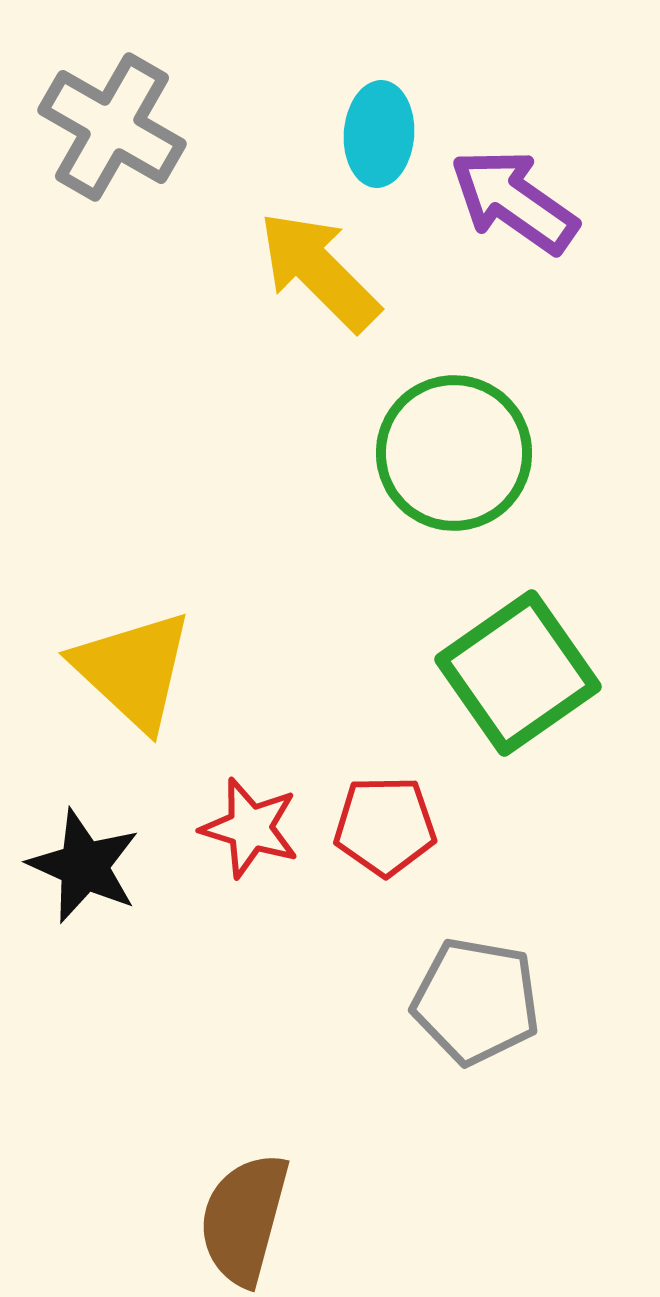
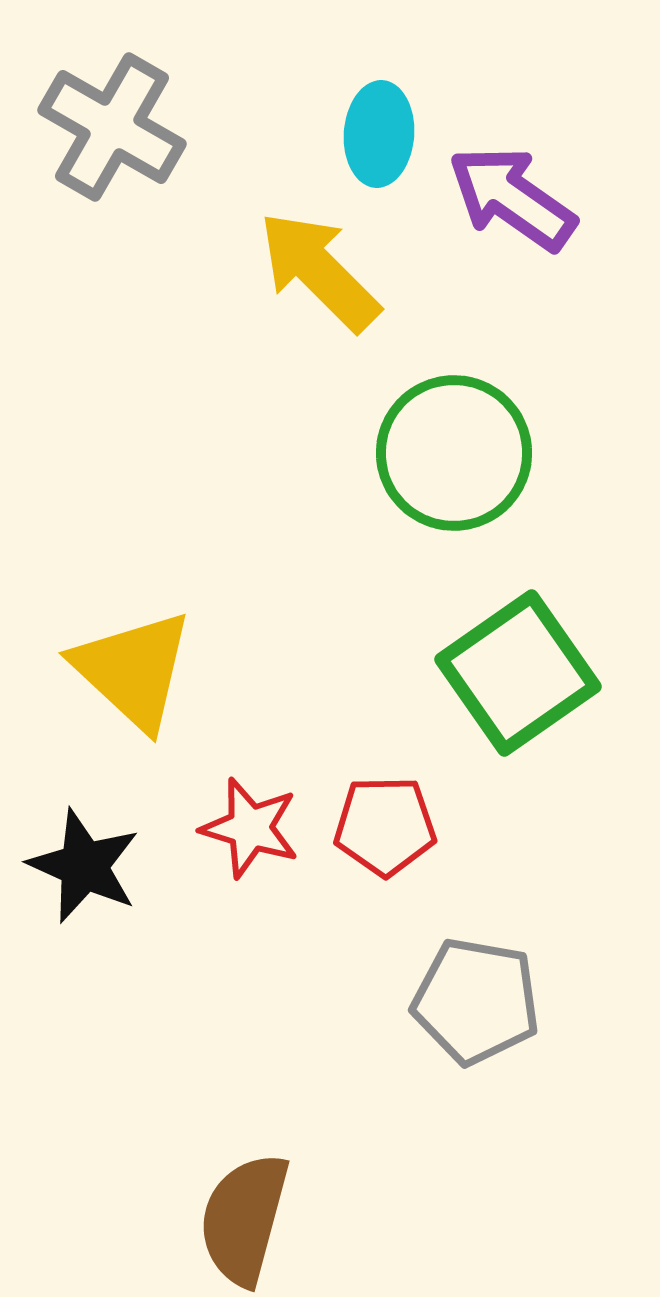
purple arrow: moved 2 px left, 3 px up
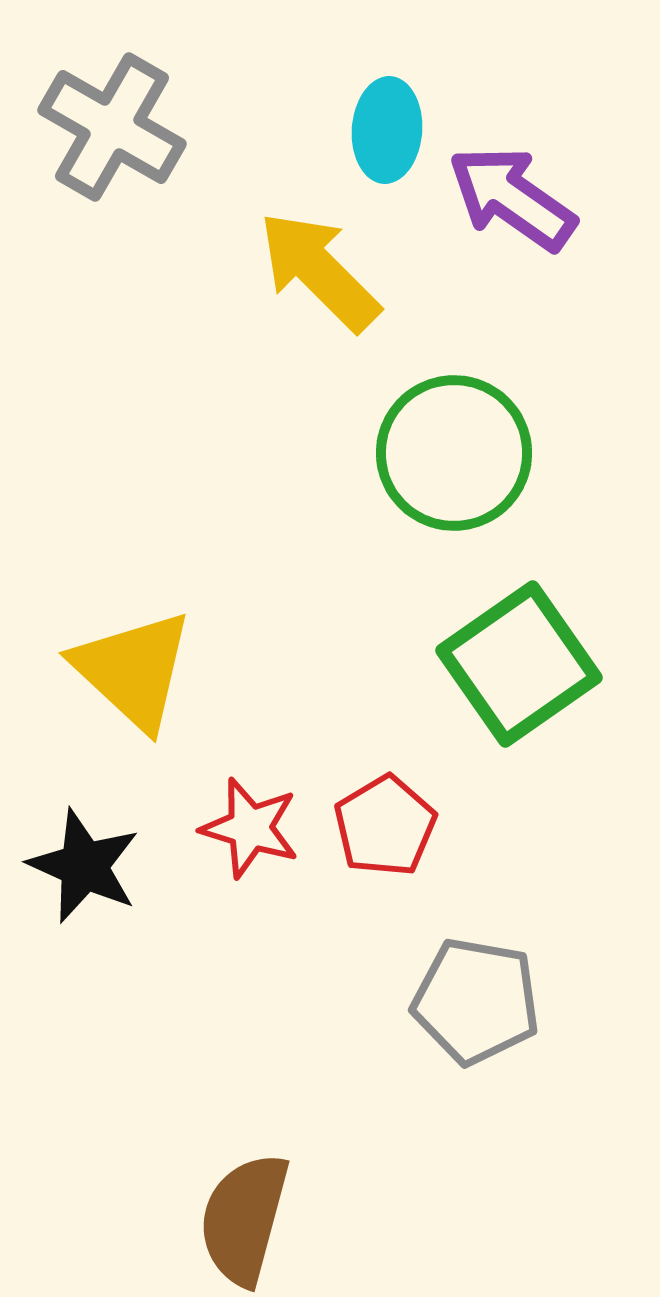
cyan ellipse: moved 8 px right, 4 px up
green square: moved 1 px right, 9 px up
red pentagon: rotated 30 degrees counterclockwise
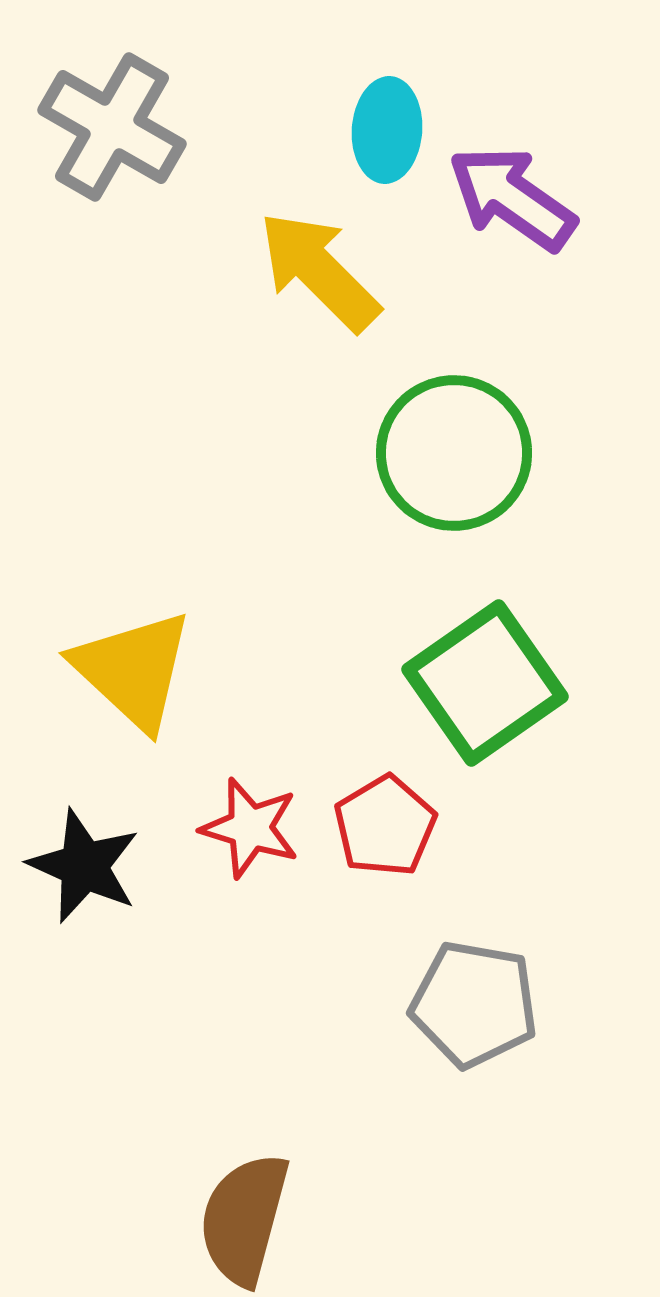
green square: moved 34 px left, 19 px down
gray pentagon: moved 2 px left, 3 px down
